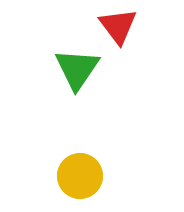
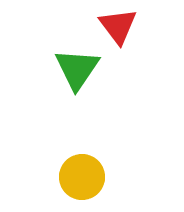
yellow circle: moved 2 px right, 1 px down
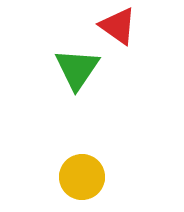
red triangle: rotated 18 degrees counterclockwise
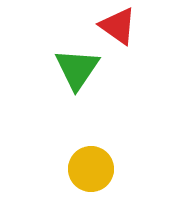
yellow circle: moved 9 px right, 8 px up
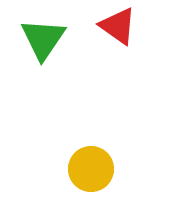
green triangle: moved 34 px left, 30 px up
